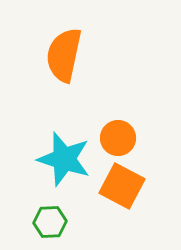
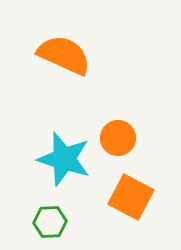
orange semicircle: rotated 102 degrees clockwise
orange square: moved 9 px right, 11 px down
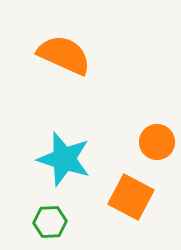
orange circle: moved 39 px right, 4 px down
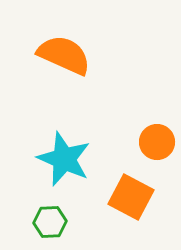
cyan star: rotated 6 degrees clockwise
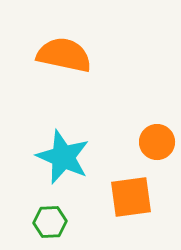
orange semicircle: rotated 12 degrees counterclockwise
cyan star: moved 1 px left, 2 px up
orange square: rotated 36 degrees counterclockwise
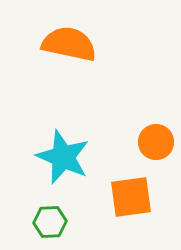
orange semicircle: moved 5 px right, 11 px up
orange circle: moved 1 px left
